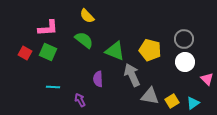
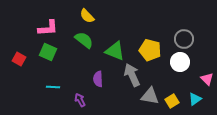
red square: moved 6 px left, 6 px down
white circle: moved 5 px left
cyan triangle: moved 2 px right, 4 px up
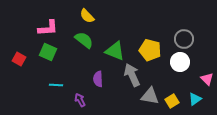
cyan line: moved 3 px right, 2 px up
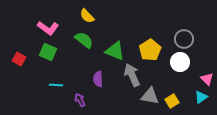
pink L-shape: rotated 40 degrees clockwise
yellow pentagon: rotated 25 degrees clockwise
cyan triangle: moved 6 px right, 2 px up
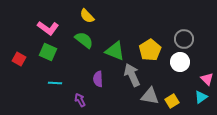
cyan line: moved 1 px left, 2 px up
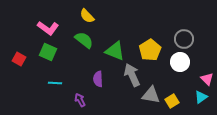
gray triangle: moved 1 px right, 1 px up
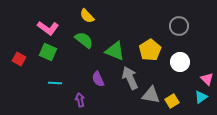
gray circle: moved 5 px left, 13 px up
gray arrow: moved 2 px left, 3 px down
purple semicircle: rotated 21 degrees counterclockwise
purple arrow: rotated 16 degrees clockwise
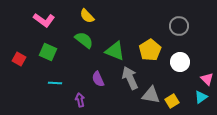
pink L-shape: moved 4 px left, 8 px up
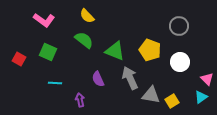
yellow pentagon: rotated 20 degrees counterclockwise
